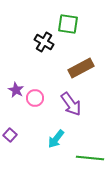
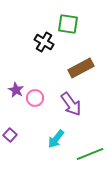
green line: moved 4 px up; rotated 28 degrees counterclockwise
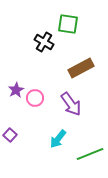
purple star: rotated 14 degrees clockwise
cyan arrow: moved 2 px right
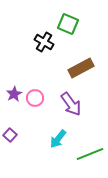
green square: rotated 15 degrees clockwise
purple star: moved 2 px left, 4 px down
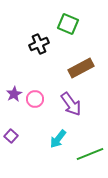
black cross: moved 5 px left, 2 px down; rotated 36 degrees clockwise
pink circle: moved 1 px down
purple square: moved 1 px right, 1 px down
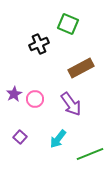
purple square: moved 9 px right, 1 px down
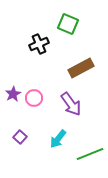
purple star: moved 1 px left
pink circle: moved 1 px left, 1 px up
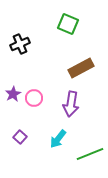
black cross: moved 19 px left
purple arrow: rotated 45 degrees clockwise
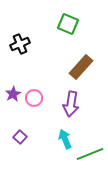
brown rectangle: moved 1 px up; rotated 20 degrees counterclockwise
cyan arrow: moved 7 px right; rotated 120 degrees clockwise
